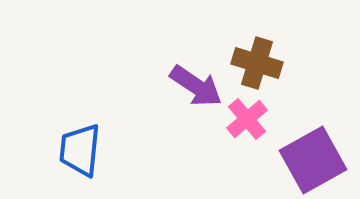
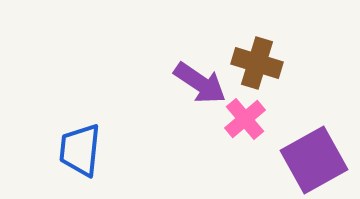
purple arrow: moved 4 px right, 3 px up
pink cross: moved 2 px left
purple square: moved 1 px right
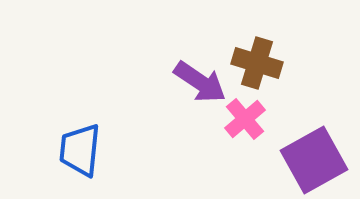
purple arrow: moved 1 px up
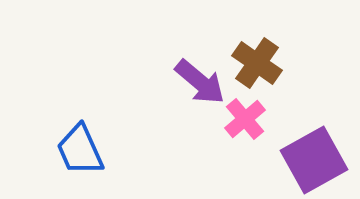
brown cross: rotated 18 degrees clockwise
purple arrow: rotated 6 degrees clockwise
blue trapezoid: rotated 30 degrees counterclockwise
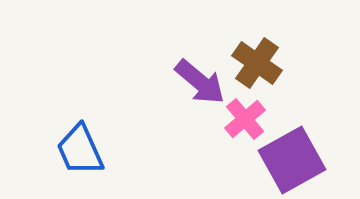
purple square: moved 22 px left
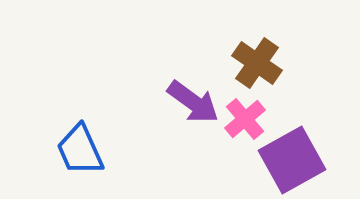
purple arrow: moved 7 px left, 20 px down; rotated 4 degrees counterclockwise
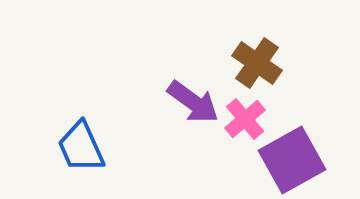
blue trapezoid: moved 1 px right, 3 px up
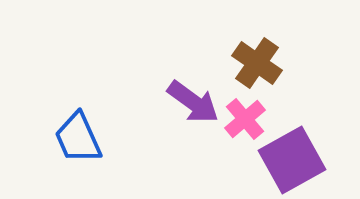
blue trapezoid: moved 3 px left, 9 px up
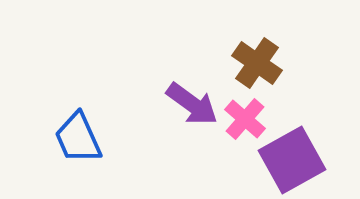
purple arrow: moved 1 px left, 2 px down
pink cross: rotated 9 degrees counterclockwise
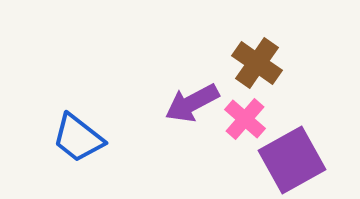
purple arrow: moved 1 px up; rotated 116 degrees clockwise
blue trapezoid: rotated 28 degrees counterclockwise
